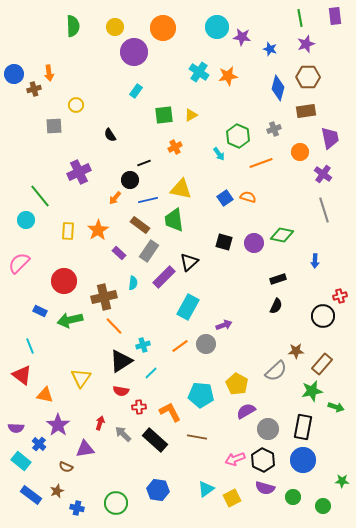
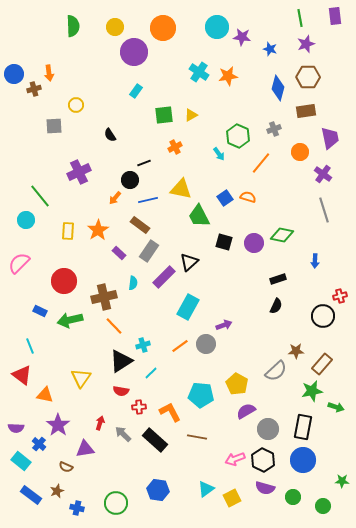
orange line at (261, 163): rotated 30 degrees counterclockwise
green trapezoid at (174, 220): moved 25 px right, 4 px up; rotated 20 degrees counterclockwise
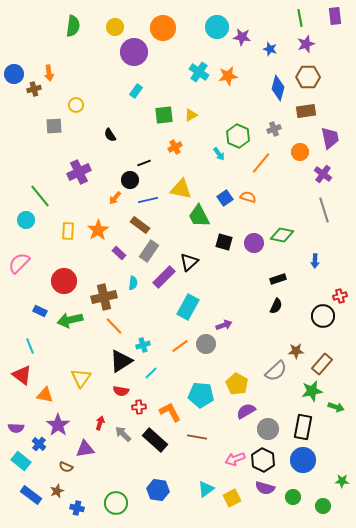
green semicircle at (73, 26): rotated 10 degrees clockwise
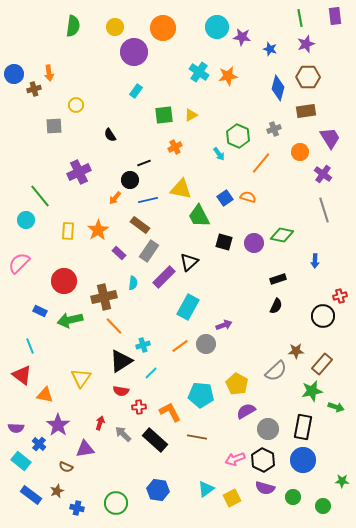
purple trapezoid at (330, 138): rotated 20 degrees counterclockwise
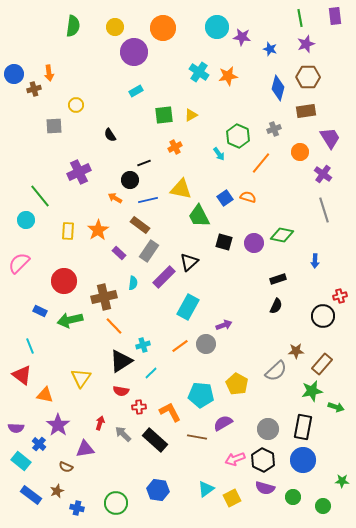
cyan rectangle at (136, 91): rotated 24 degrees clockwise
orange arrow at (115, 198): rotated 80 degrees clockwise
purple semicircle at (246, 411): moved 23 px left, 12 px down
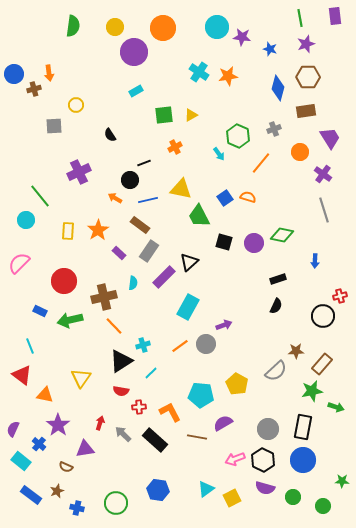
purple semicircle at (16, 428): moved 3 px left, 1 px down; rotated 112 degrees clockwise
